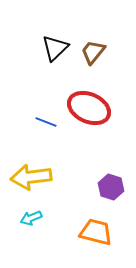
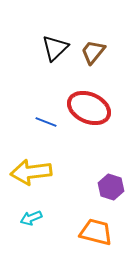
yellow arrow: moved 5 px up
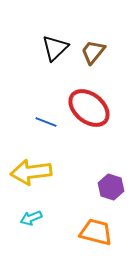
red ellipse: rotated 15 degrees clockwise
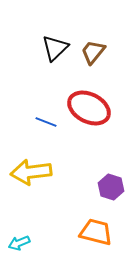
red ellipse: rotated 12 degrees counterclockwise
cyan arrow: moved 12 px left, 25 px down
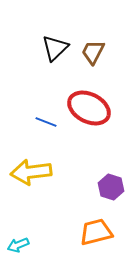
brown trapezoid: rotated 12 degrees counterclockwise
orange trapezoid: rotated 28 degrees counterclockwise
cyan arrow: moved 1 px left, 2 px down
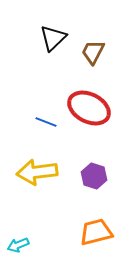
black triangle: moved 2 px left, 10 px up
yellow arrow: moved 6 px right
purple hexagon: moved 17 px left, 11 px up
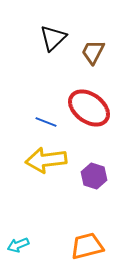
red ellipse: rotated 9 degrees clockwise
yellow arrow: moved 9 px right, 12 px up
orange trapezoid: moved 9 px left, 14 px down
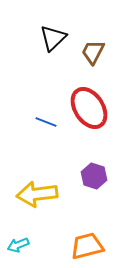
red ellipse: rotated 21 degrees clockwise
yellow arrow: moved 9 px left, 34 px down
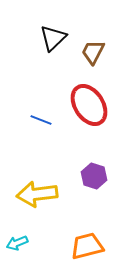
red ellipse: moved 3 px up
blue line: moved 5 px left, 2 px up
cyan arrow: moved 1 px left, 2 px up
